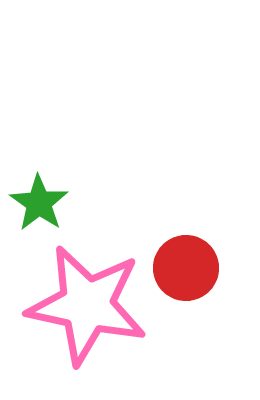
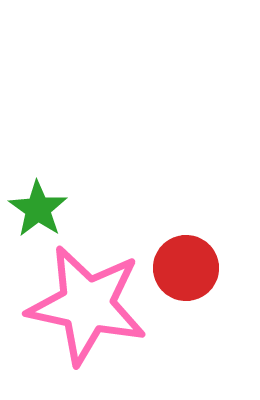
green star: moved 1 px left, 6 px down
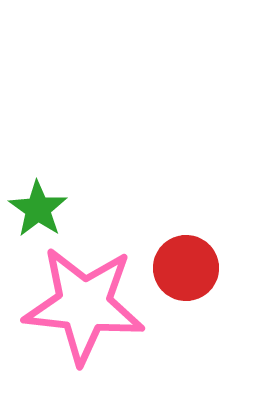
pink star: moved 3 px left; rotated 6 degrees counterclockwise
